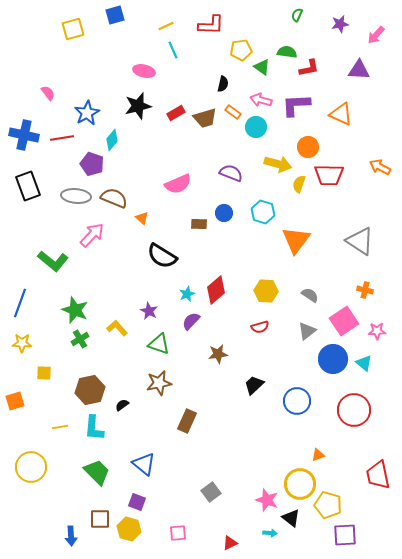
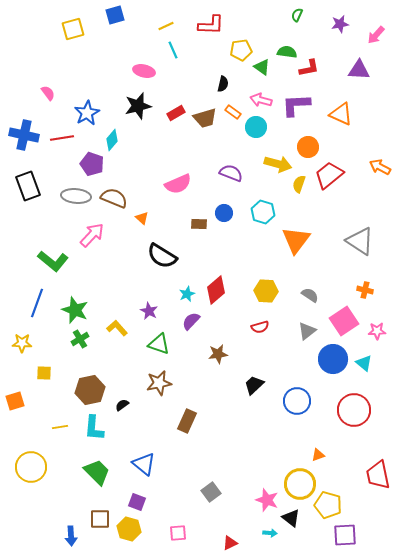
red trapezoid at (329, 175): rotated 140 degrees clockwise
blue line at (20, 303): moved 17 px right
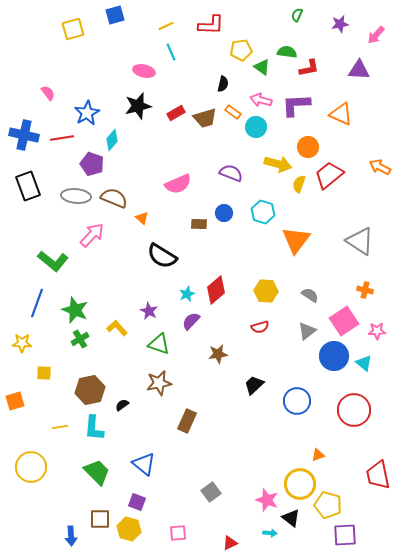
cyan line at (173, 50): moved 2 px left, 2 px down
blue circle at (333, 359): moved 1 px right, 3 px up
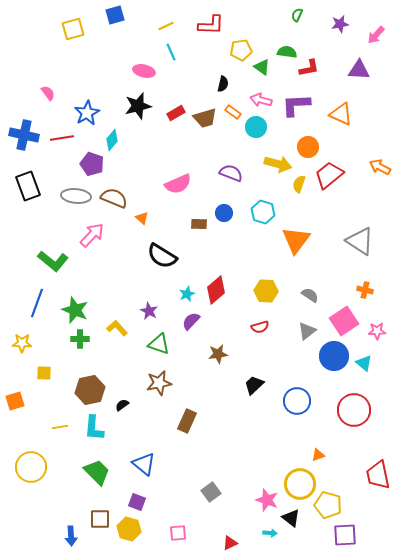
green cross at (80, 339): rotated 30 degrees clockwise
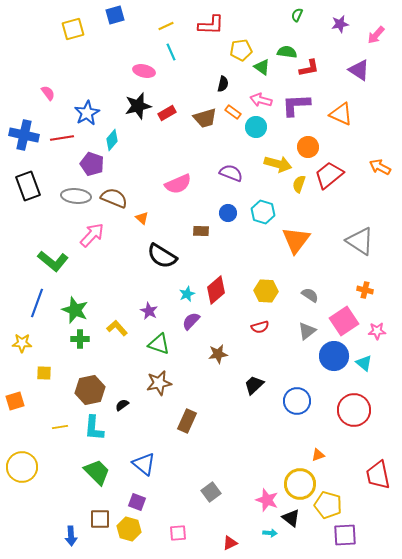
purple triangle at (359, 70): rotated 30 degrees clockwise
red rectangle at (176, 113): moved 9 px left
blue circle at (224, 213): moved 4 px right
brown rectangle at (199, 224): moved 2 px right, 7 px down
yellow circle at (31, 467): moved 9 px left
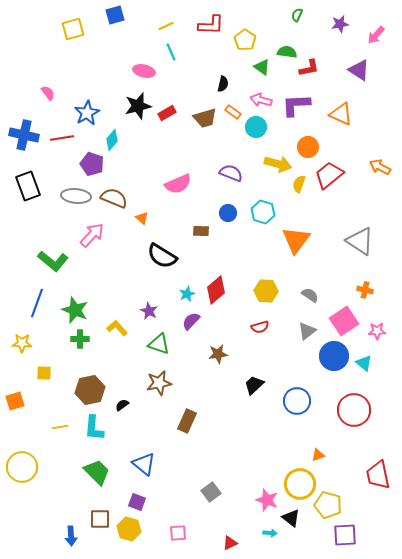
yellow pentagon at (241, 50): moved 4 px right, 10 px up; rotated 30 degrees counterclockwise
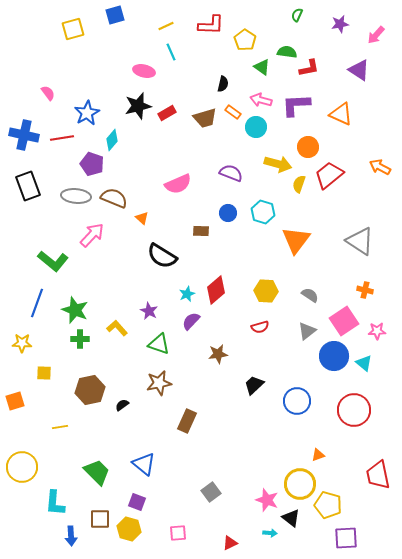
cyan L-shape at (94, 428): moved 39 px left, 75 px down
purple square at (345, 535): moved 1 px right, 3 px down
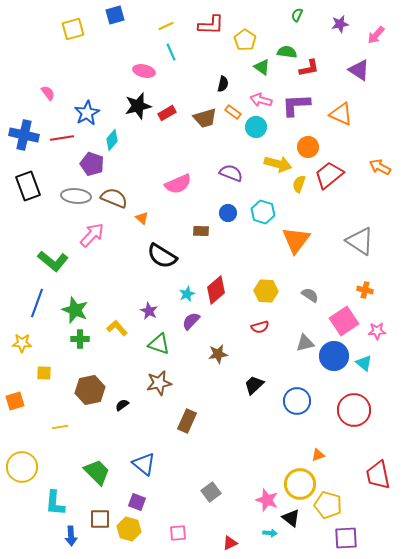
gray triangle at (307, 331): moved 2 px left, 12 px down; rotated 24 degrees clockwise
